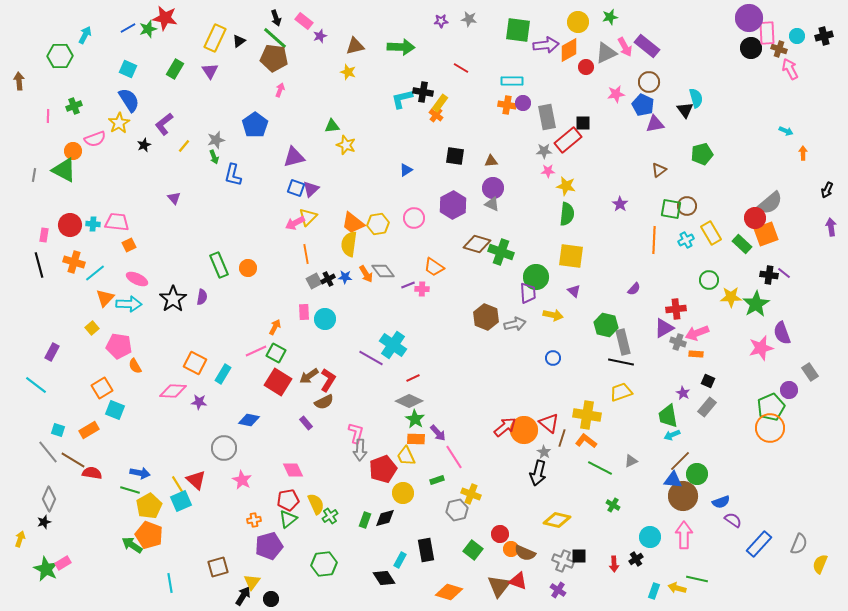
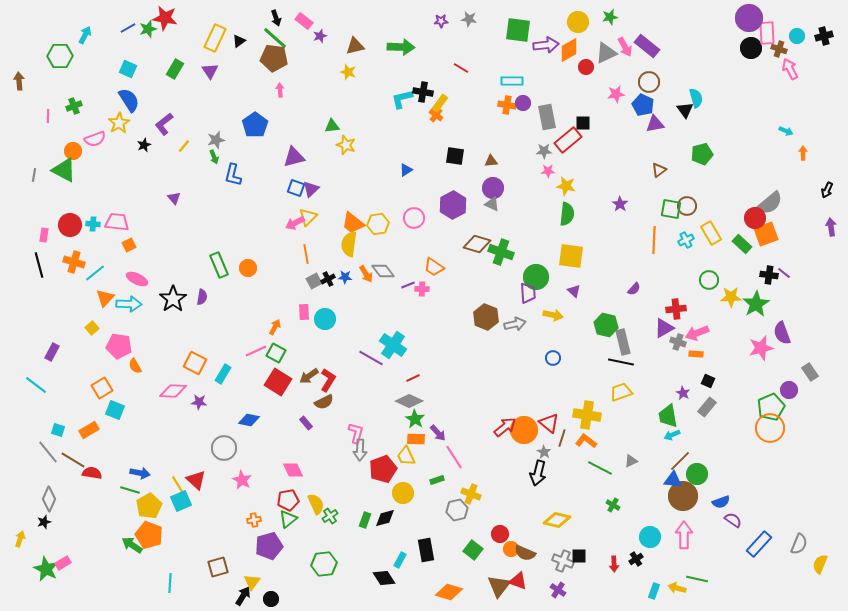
pink arrow at (280, 90): rotated 24 degrees counterclockwise
cyan line at (170, 583): rotated 12 degrees clockwise
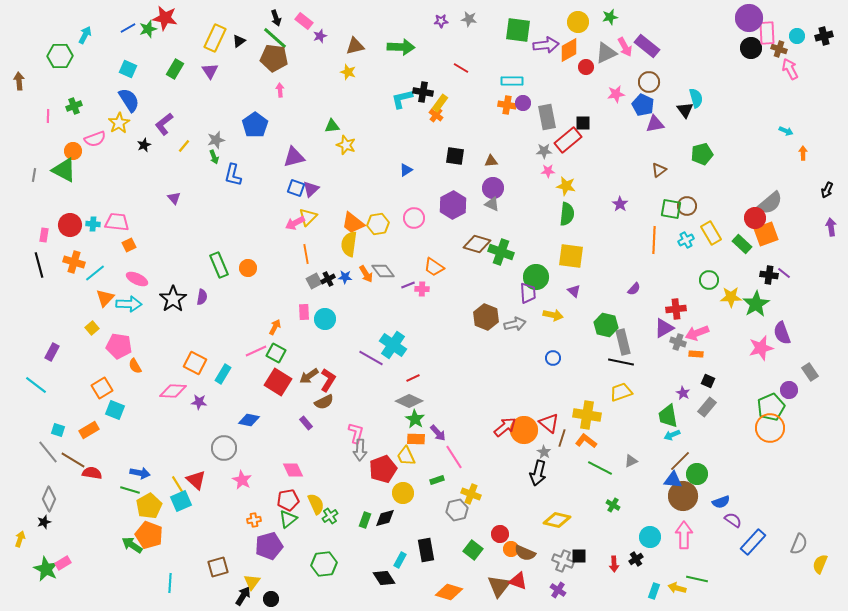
blue rectangle at (759, 544): moved 6 px left, 2 px up
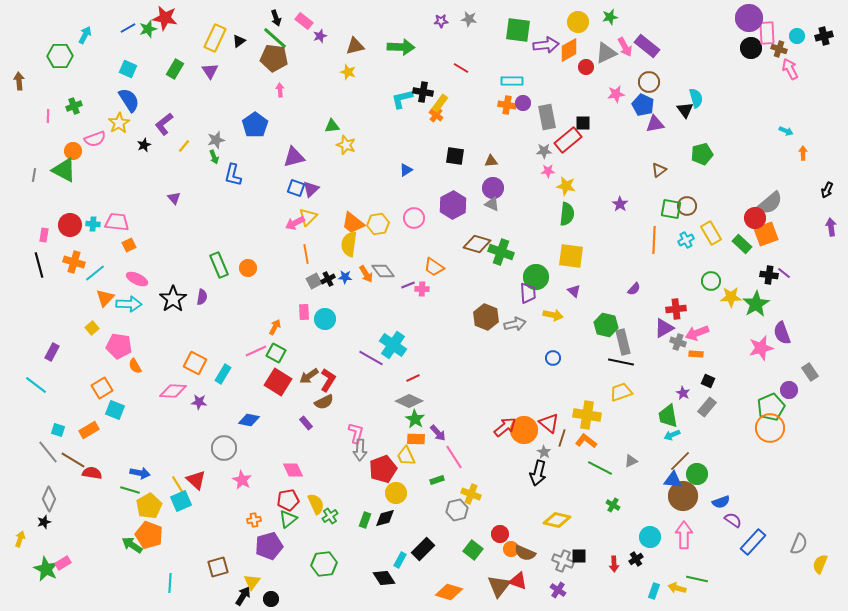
green circle at (709, 280): moved 2 px right, 1 px down
yellow circle at (403, 493): moved 7 px left
black rectangle at (426, 550): moved 3 px left, 1 px up; rotated 55 degrees clockwise
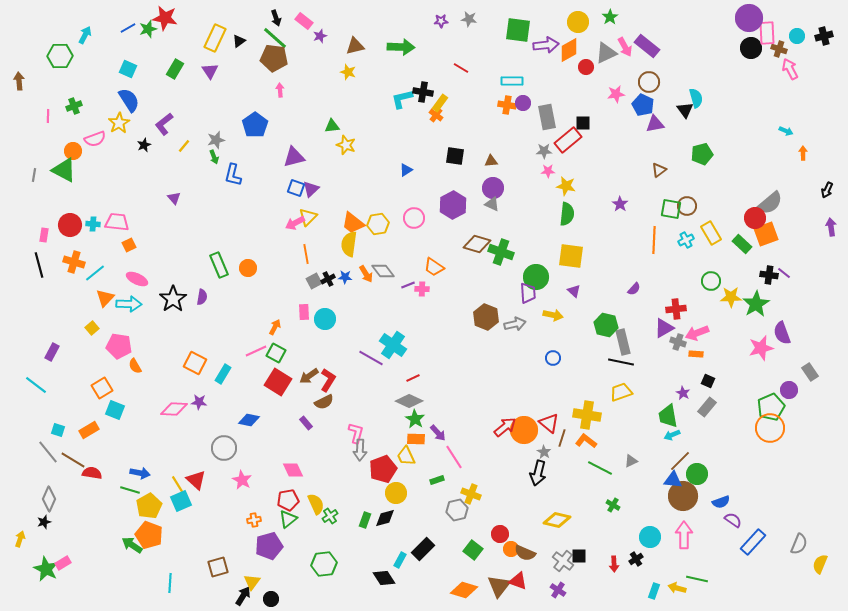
green star at (610, 17): rotated 21 degrees counterclockwise
pink diamond at (173, 391): moved 1 px right, 18 px down
gray cross at (563, 561): rotated 15 degrees clockwise
orange diamond at (449, 592): moved 15 px right, 2 px up
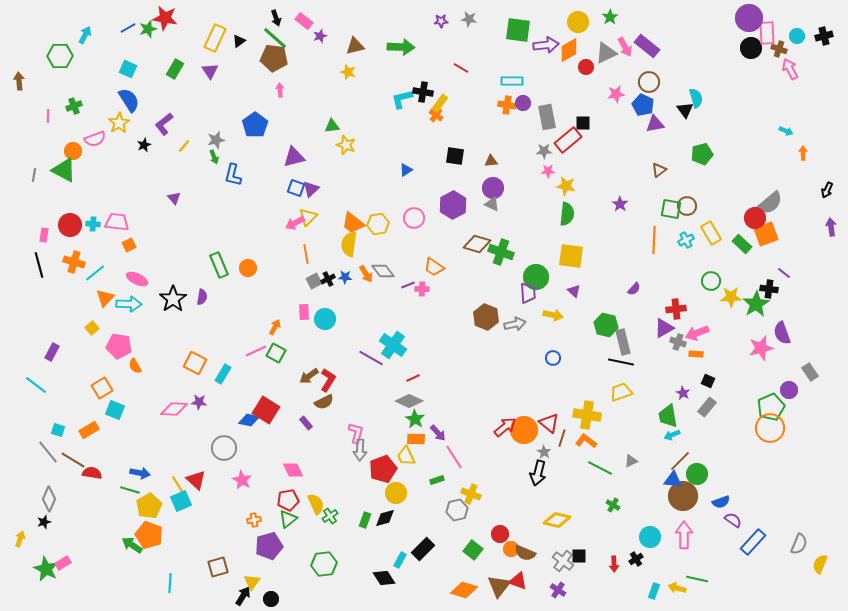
black cross at (769, 275): moved 14 px down
red square at (278, 382): moved 12 px left, 28 px down
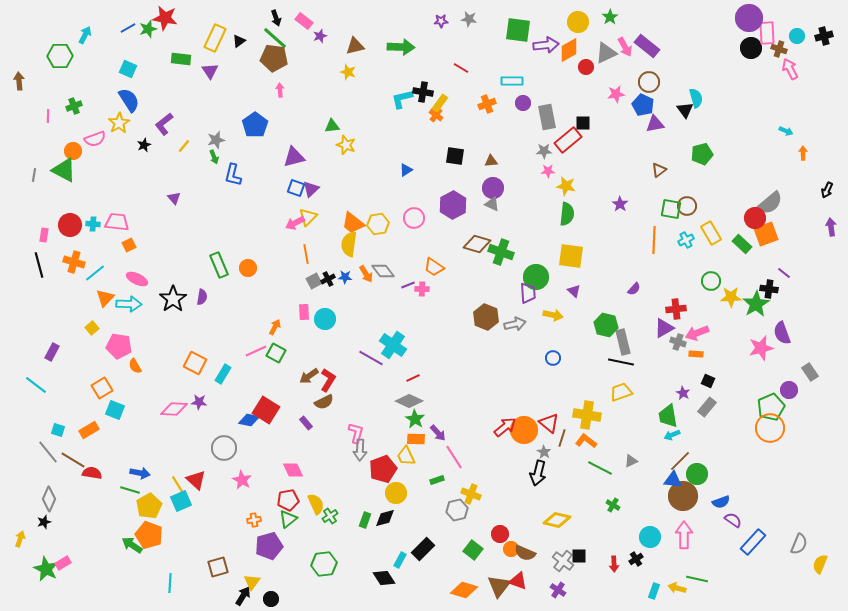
green rectangle at (175, 69): moved 6 px right, 10 px up; rotated 66 degrees clockwise
orange cross at (507, 105): moved 20 px left, 1 px up; rotated 30 degrees counterclockwise
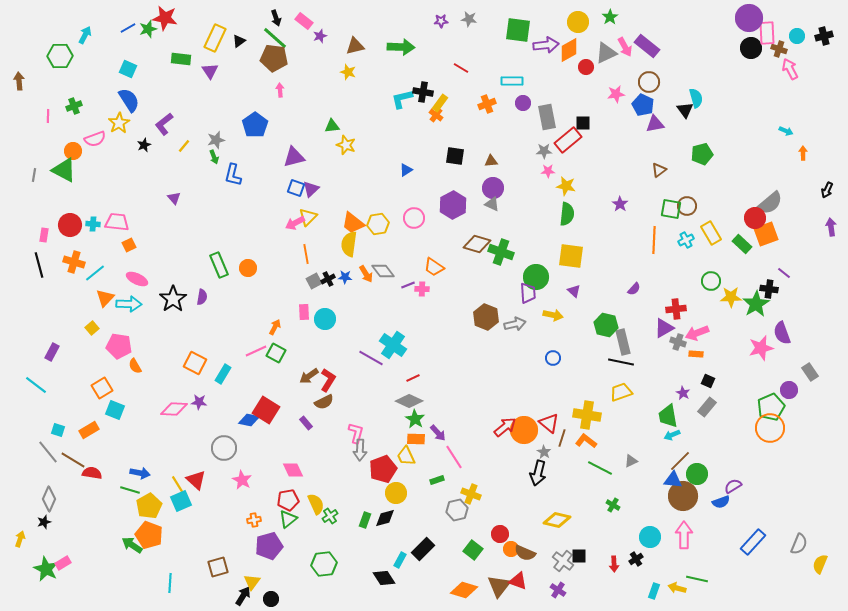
purple semicircle at (733, 520): moved 34 px up; rotated 66 degrees counterclockwise
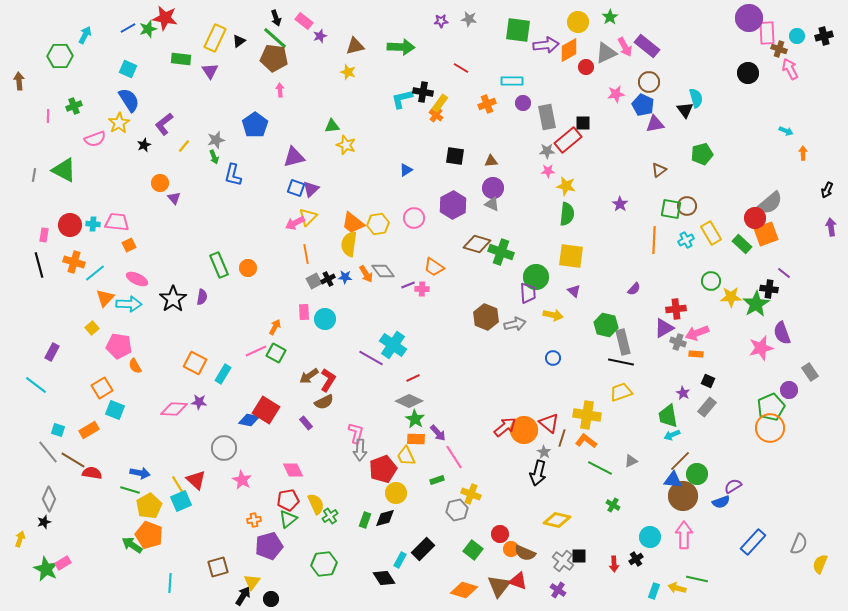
black circle at (751, 48): moved 3 px left, 25 px down
orange circle at (73, 151): moved 87 px right, 32 px down
gray star at (544, 151): moved 3 px right
